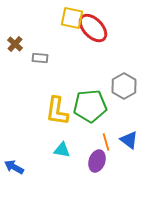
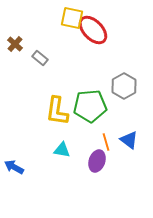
red ellipse: moved 2 px down
gray rectangle: rotated 35 degrees clockwise
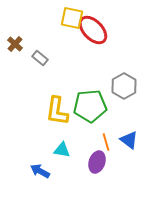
purple ellipse: moved 1 px down
blue arrow: moved 26 px right, 4 px down
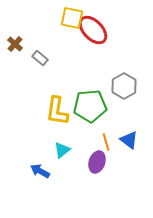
cyan triangle: rotated 48 degrees counterclockwise
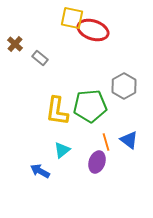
red ellipse: rotated 28 degrees counterclockwise
